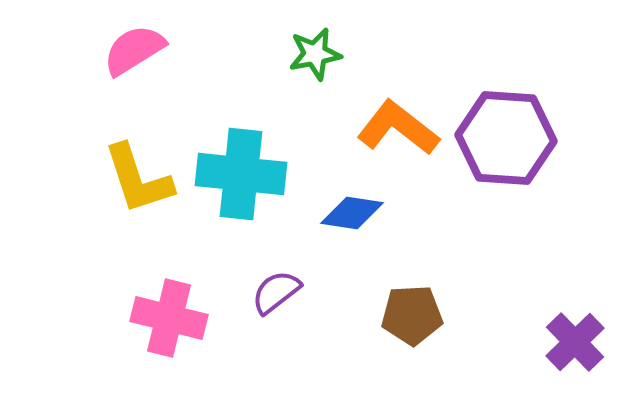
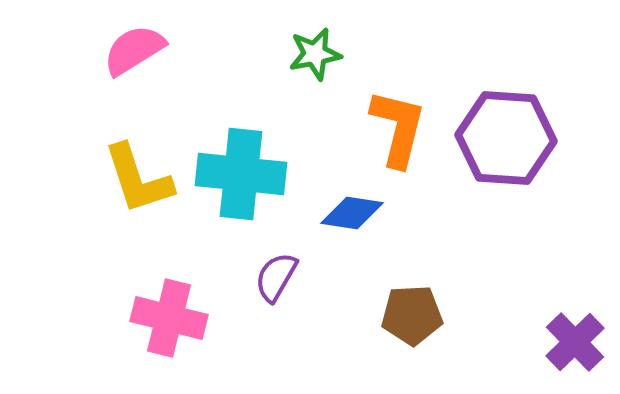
orange L-shape: rotated 66 degrees clockwise
purple semicircle: moved 15 px up; rotated 22 degrees counterclockwise
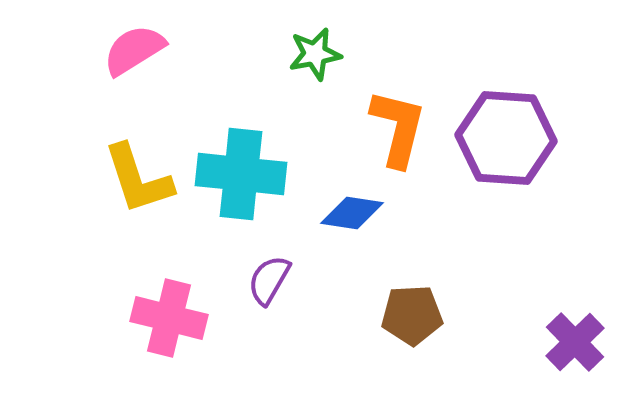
purple semicircle: moved 7 px left, 3 px down
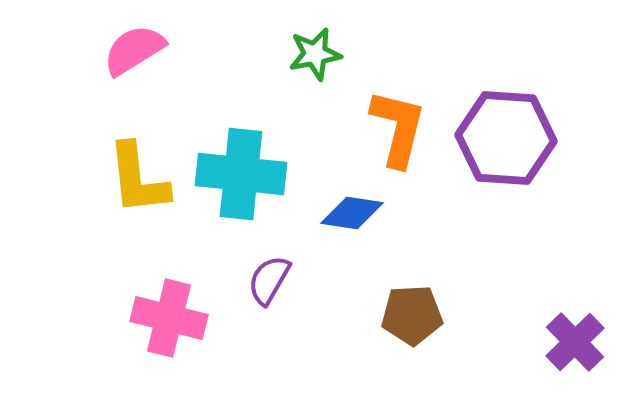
yellow L-shape: rotated 12 degrees clockwise
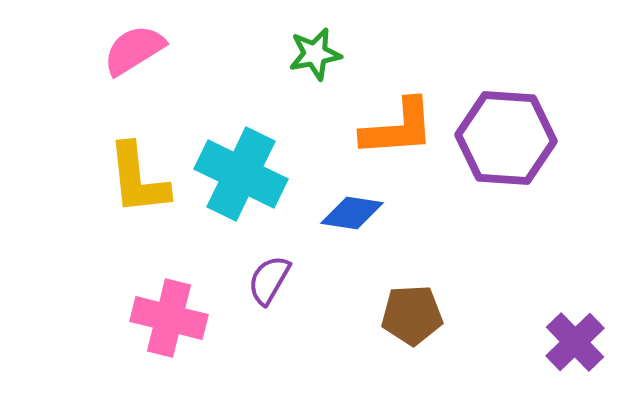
orange L-shape: rotated 72 degrees clockwise
cyan cross: rotated 20 degrees clockwise
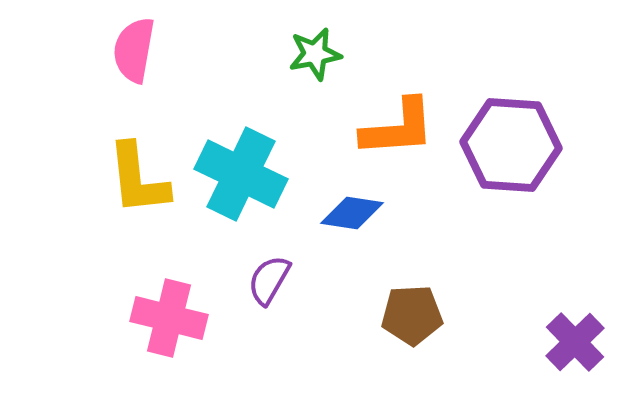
pink semicircle: rotated 48 degrees counterclockwise
purple hexagon: moved 5 px right, 7 px down
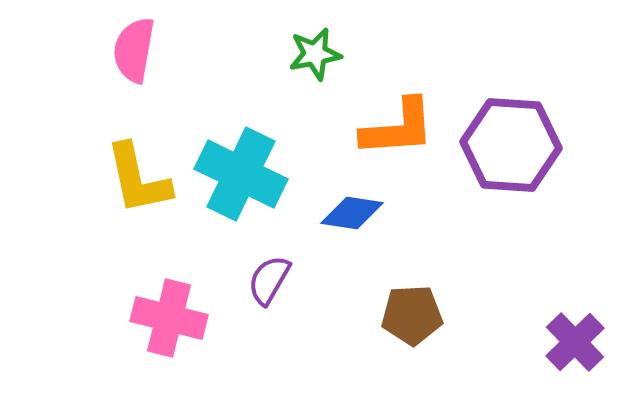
yellow L-shape: rotated 6 degrees counterclockwise
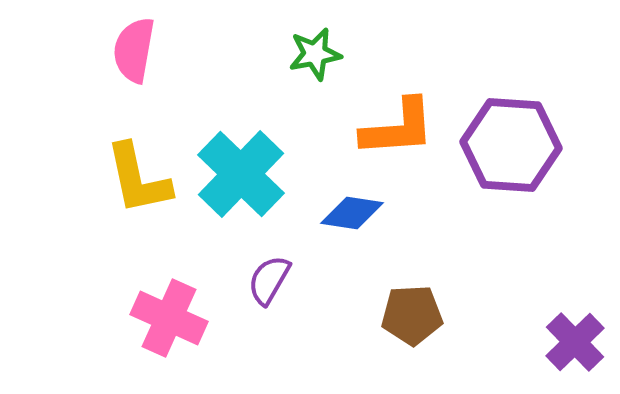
cyan cross: rotated 18 degrees clockwise
pink cross: rotated 10 degrees clockwise
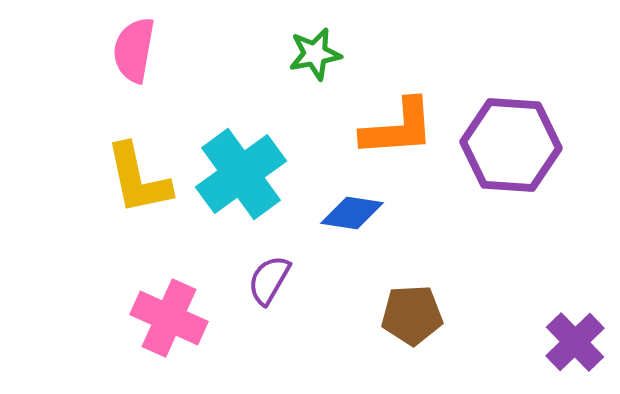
cyan cross: rotated 10 degrees clockwise
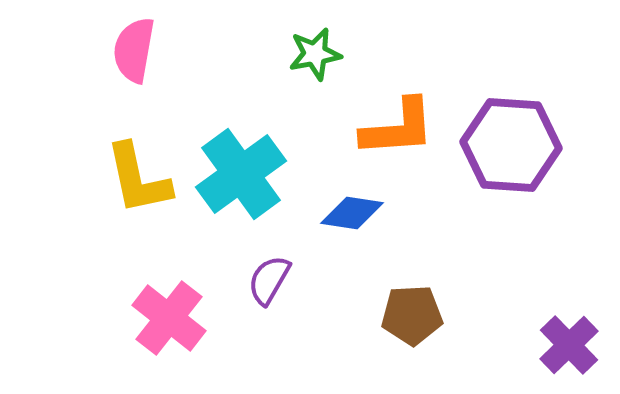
pink cross: rotated 14 degrees clockwise
purple cross: moved 6 px left, 3 px down
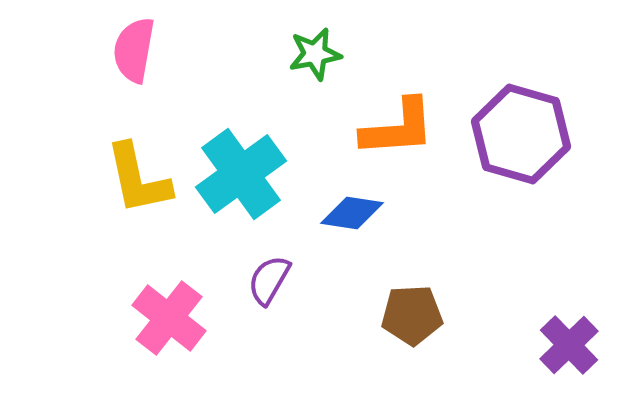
purple hexagon: moved 10 px right, 11 px up; rotated 12 degrees clockwise
